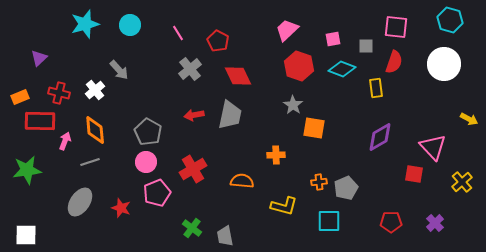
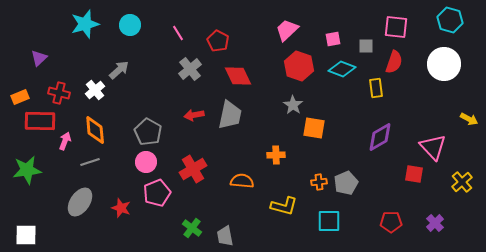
gray arrow at (119, 70): rotated 90 degrees counterclockwise
gray pentagon at (346, 188): moved 5 px up
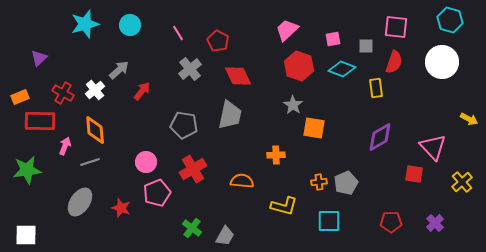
white circle at (444, 64): moved 2 px left, 2 px up
red cross at (59, 93): moved 4 px right; rotated 15 degrees clockwise
red arrow at (194, 115): moved 52 px left, 24 px up; rotated 138 degrees clockwise
gray pentagon at (148, 132): moved 36 px right, 7 px up; rotated 20 degrees counterclockwise
pink arrow at (65, 141): moved 5 px down
gray trapezoid at (225, 236): rotated 140 degrees counterclockwise
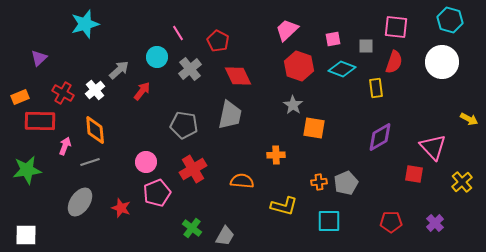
cyan circle at (130, 25): moved 27 px right, 32 px down
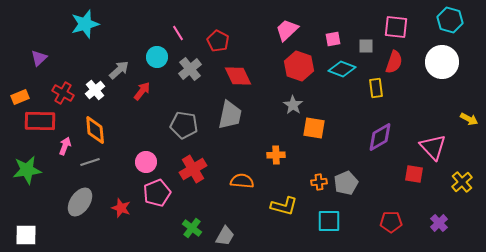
purple cross at (435, 223): moved 4 px right
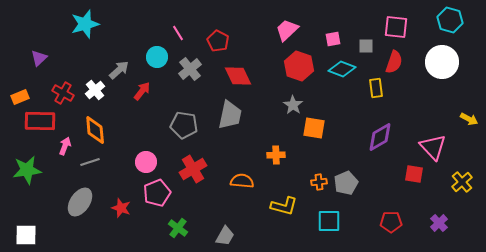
green cross at (192, 228): moved 14 px left
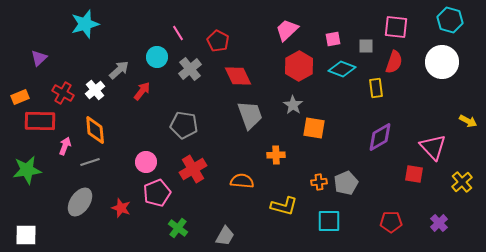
red hexagon at (299, 66): rotated 12 degrees clockwise
gray trapezoid at (230, 115): moved 20 px right; rotated 32 degrees counterclockwise
yellow arrow at (469, 119): moved 1 px left, 2 px down
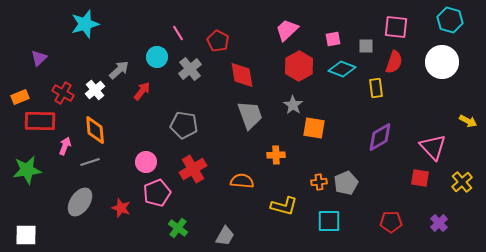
red diamond at (238, 76): moved 4 px right, 1 px up; rotated 16 degrees clockwise
red square at (414, 174): moved 6 px right, 4 px down
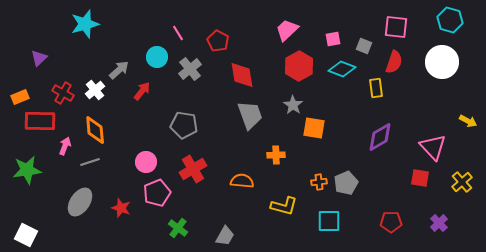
gray square at (366, 46): moved 2 px left; rotated 21 degrees clockwise
white square at (26, 235): rotated 25 degrees clockwise
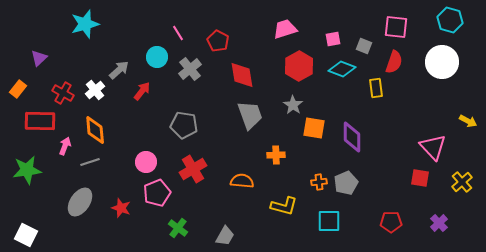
pink trapezoid at (287, 30): moved 2 px left, 1 px up; rotated 25 degrees clockwise
orange rectangle at (20, 97): moved 2 px left, 8 px up; rotated 30 degrees counterclockwise
purple diamond at (380, 137): moved 28 px left; rotated 60 degrees counterclockwise
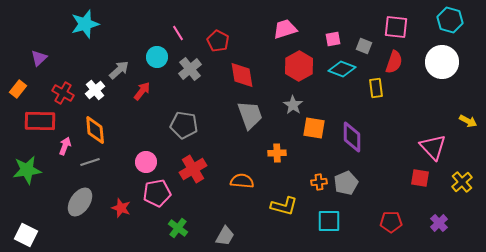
orange cross at (276, 155): moved 1 px right, 2 px up
pink pentagon at (157, 193): rotated 12 degrees clockwise
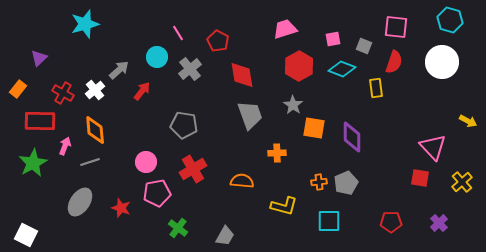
green star at (27, 170): moved 6 px right, 7 px up; rotated 20 degrees counterclockwise
